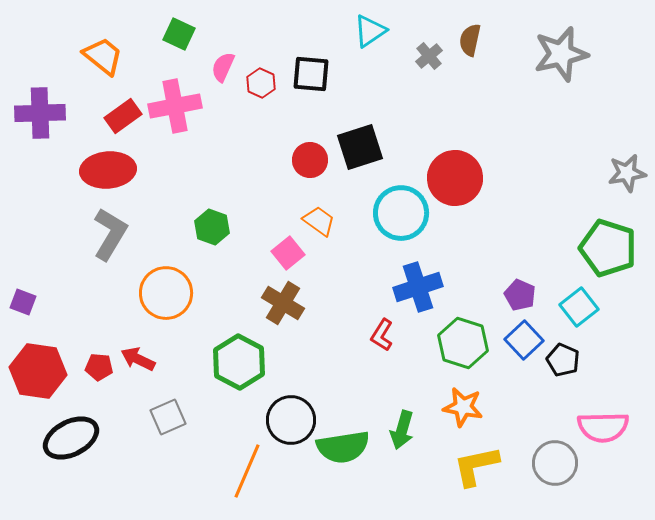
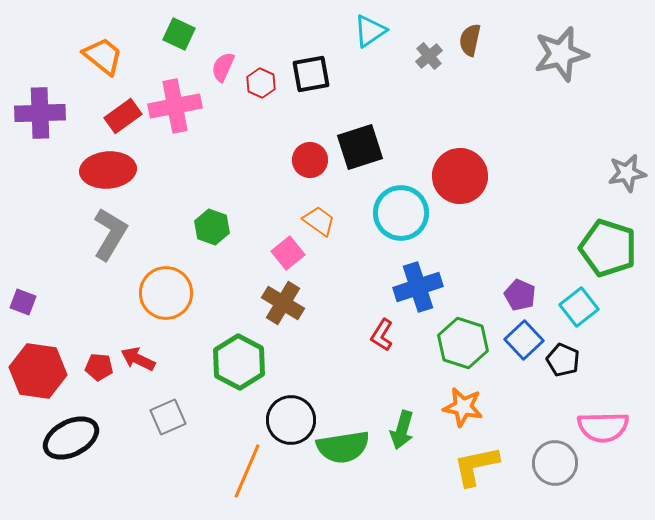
black square at (311, 74): rotated 15 degrees counterclockwise
red circle at (455, 178): moved 5 px right, 2 px up
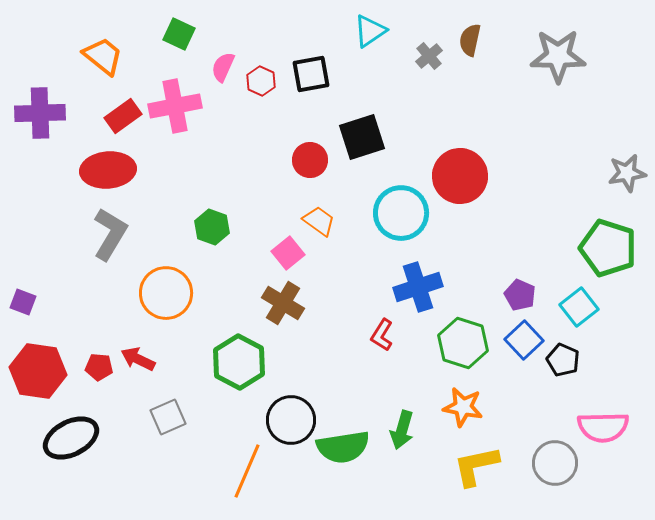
gray star at (561, 54): moved 3 px left, 2 px down; rotated 14 degrees clockwise
red hexagon at (261, 83): moved 2 px up
black square at (360, 147): moved 2 px right, 10 px up
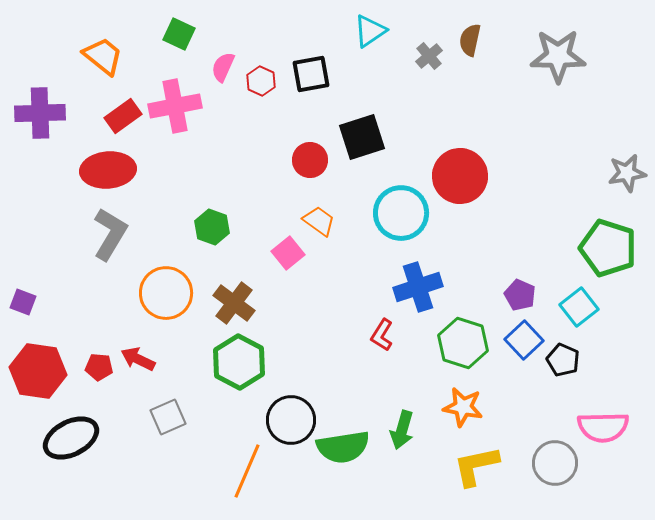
brown cross at (283, 303): moved 49 px left; rotated 6 degrees clockwise
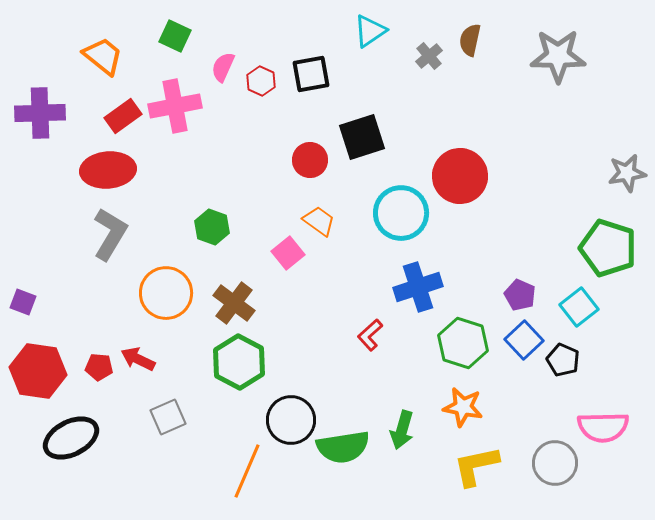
green square at (179, 34): moved 4 px left, 2 px down
red L-shape at (382, 335): moved 12 px left; rotated 16 degrees clockwise
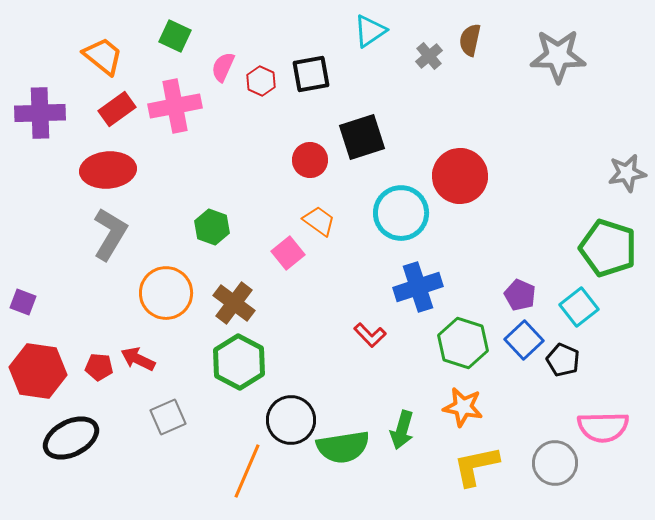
red rectangle at (123, 116): moved 6 px left, 7 px up
red L-shape at (370, 335): rotated 92 degrees counterclockwise
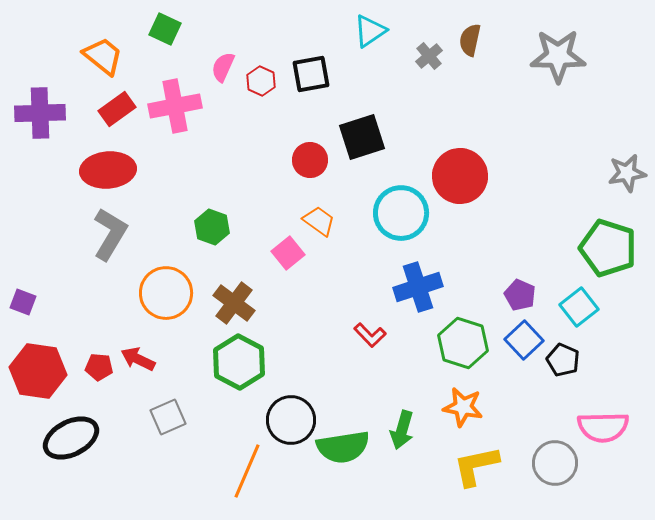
green square at (175, 36): moved 10 px left, 7 px up
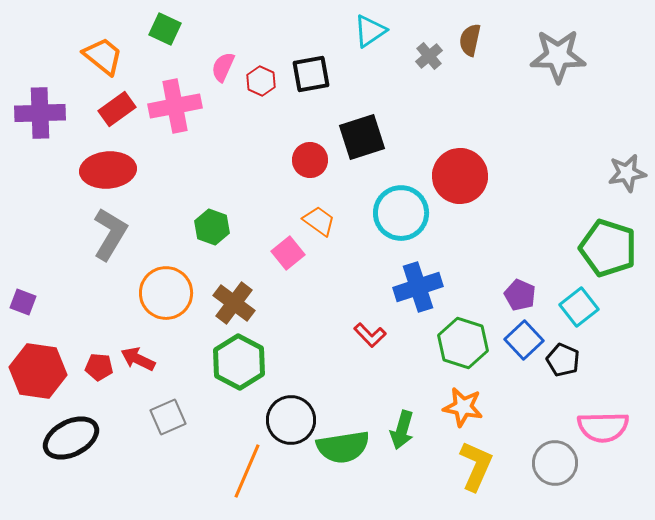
yellow L-shape at (476, 466): rotated 126 degrees clockwise
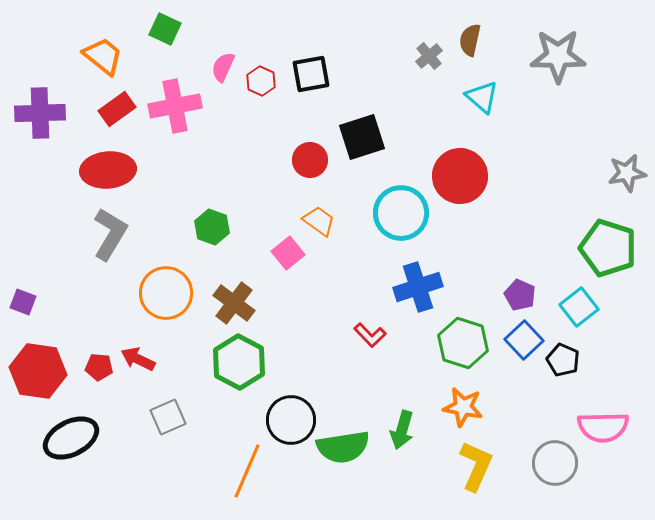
cyan triangle at (370, 31): moved 112 px right, 66 px down; rotated 45 degrees counterclockwise
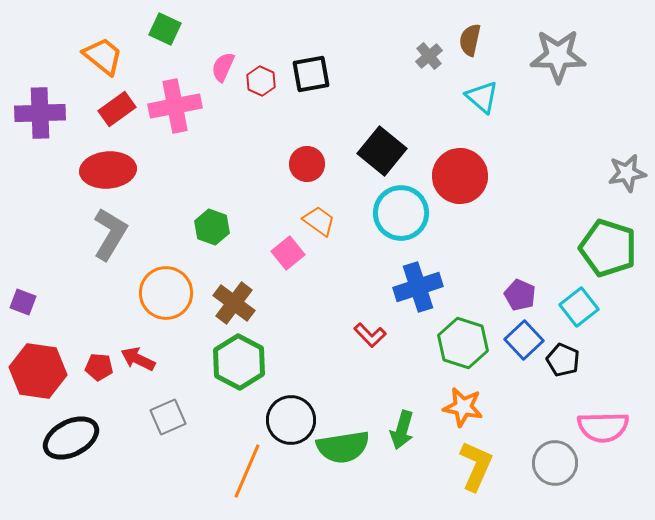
black square at (362, 137): moved 20 px right, 14 px down; rotated 33 degrees counterclockwise
red circle at (310, 160): moved 3 px left, 4 px down
